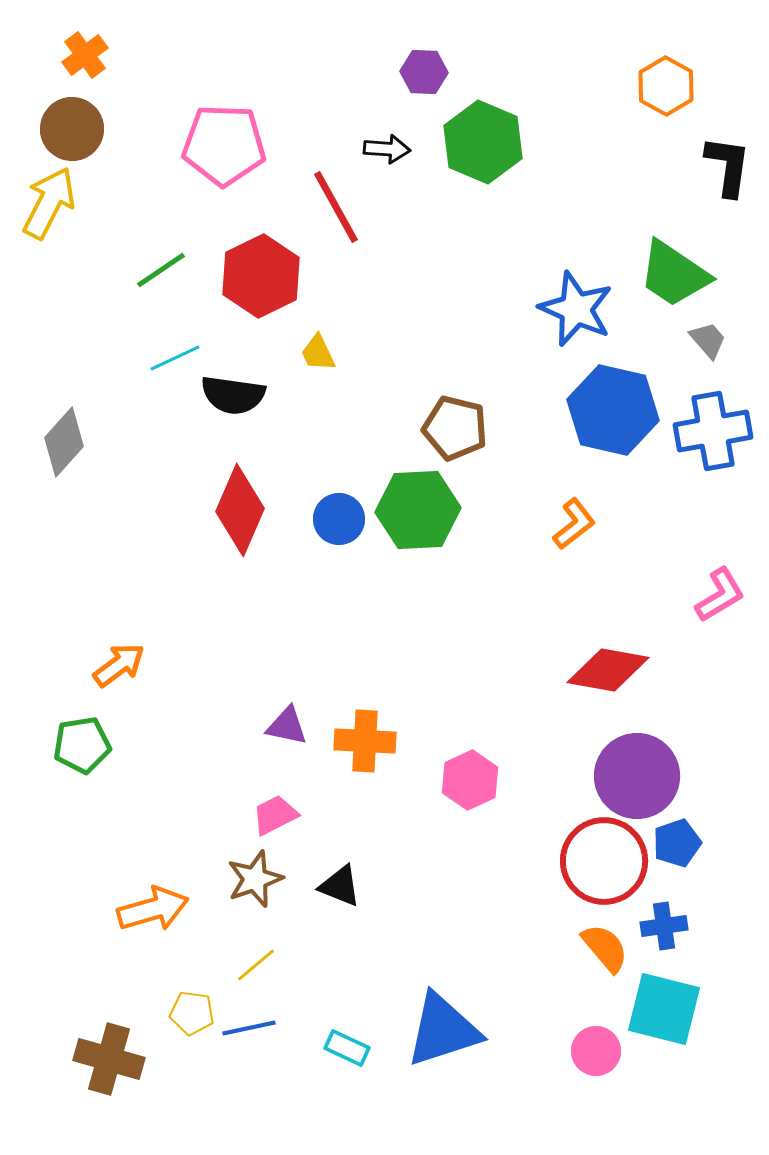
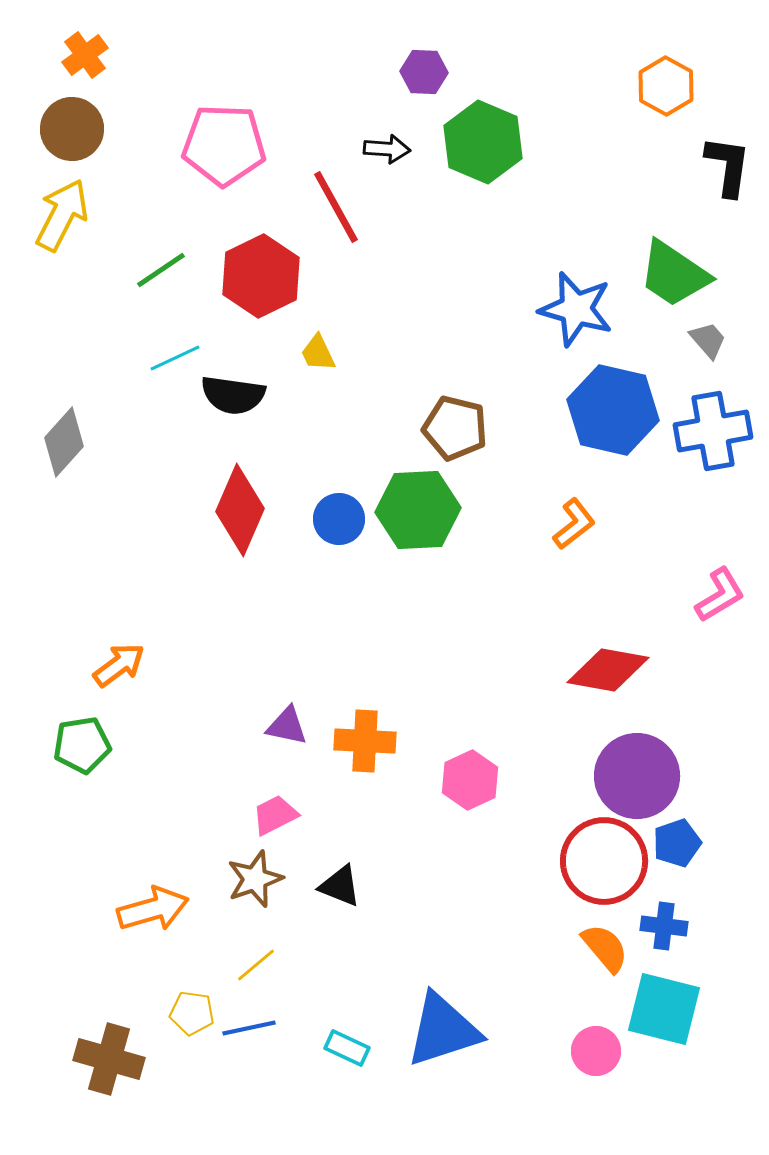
yellow arrow at (49, 203): moved 13 px right, 12 px down
blue star at (576, 309): rotated 8 degrees counterclockwise
blue cross at (664, 926): rotated 15 degrees clockwise
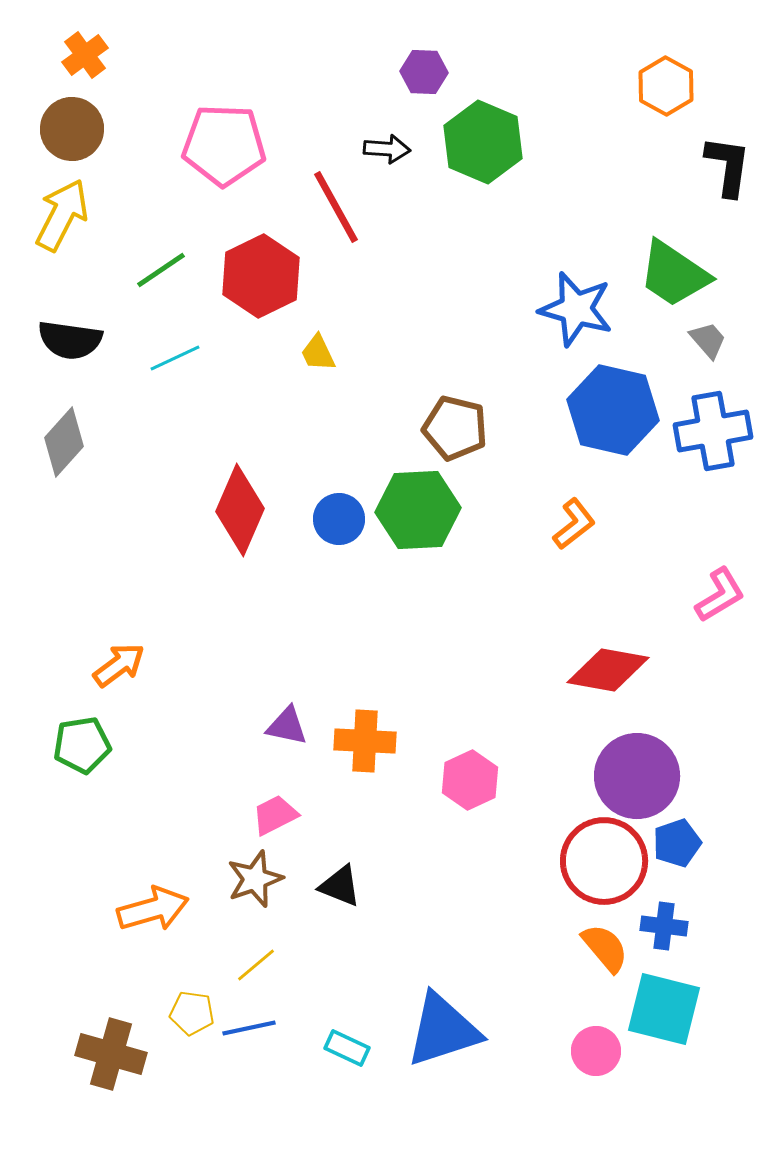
black semicircle at (233, 395): moved 163 px left, 55 px up
brown cross at (109, 1059): moved 2 px right, 5 px up
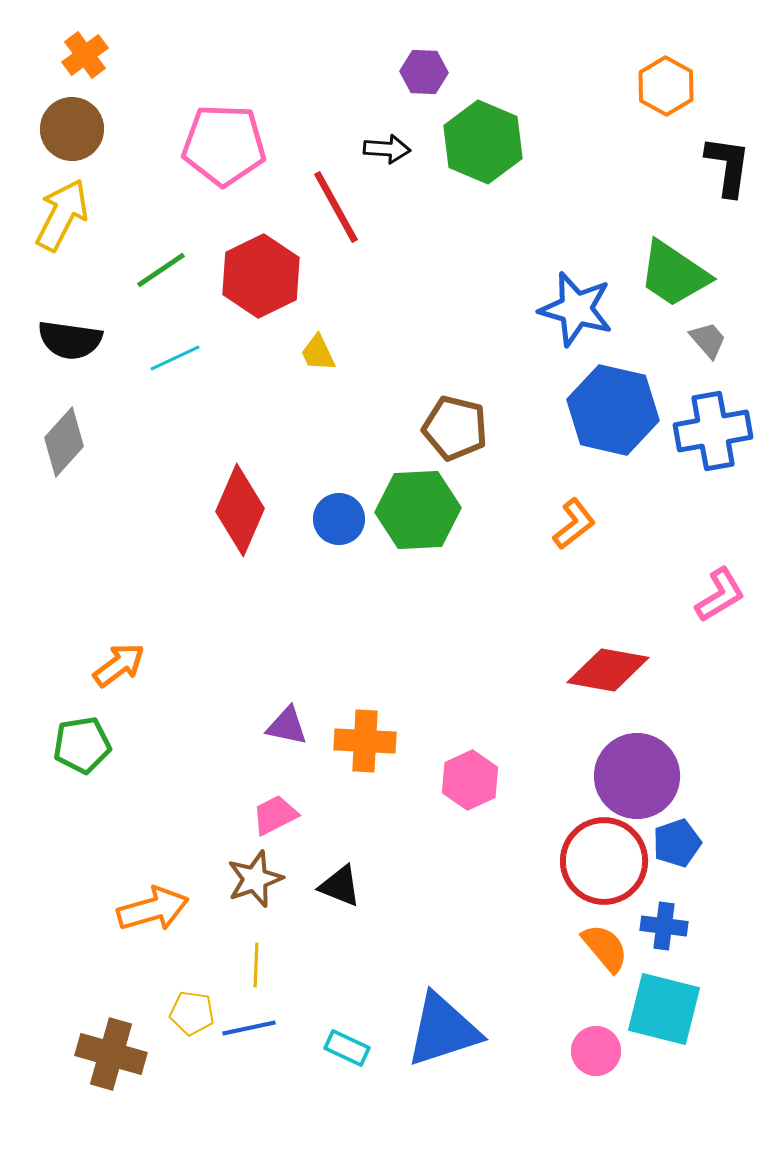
yellow line at (256, 965): rotated 48 degrees counterclockwise
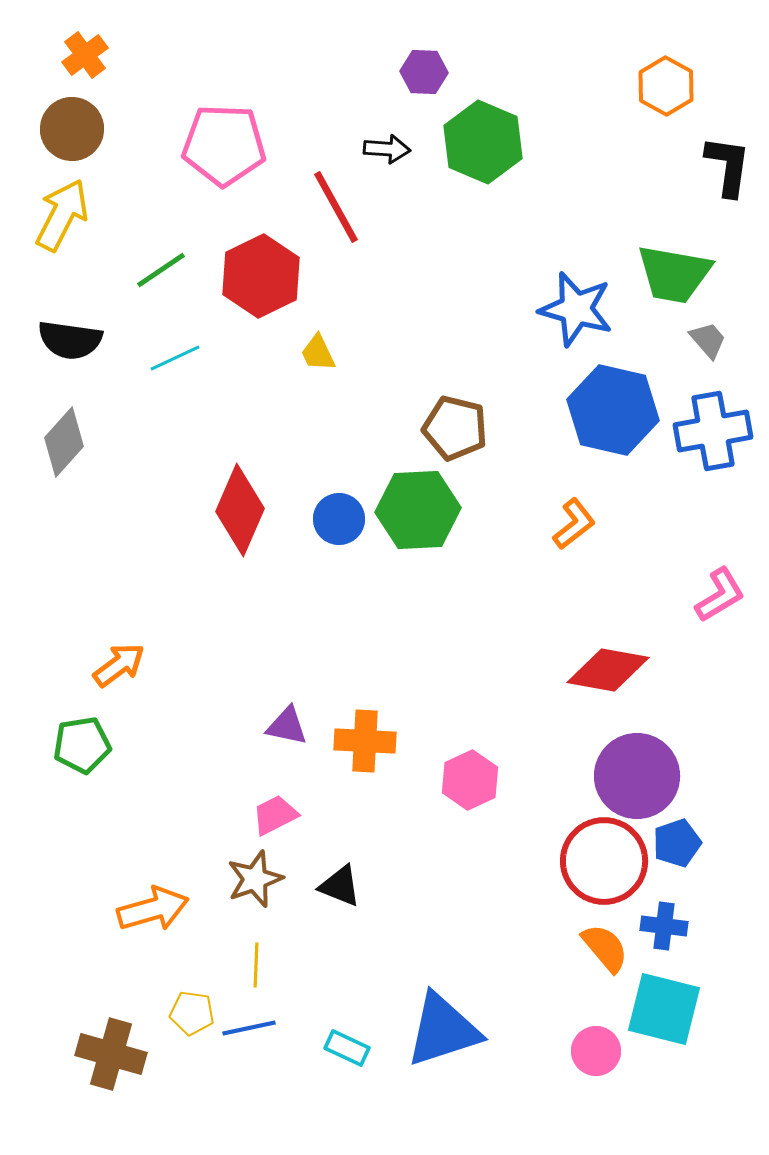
green trapezoid at (674, 274): rotated 24 degrees counterclockwise
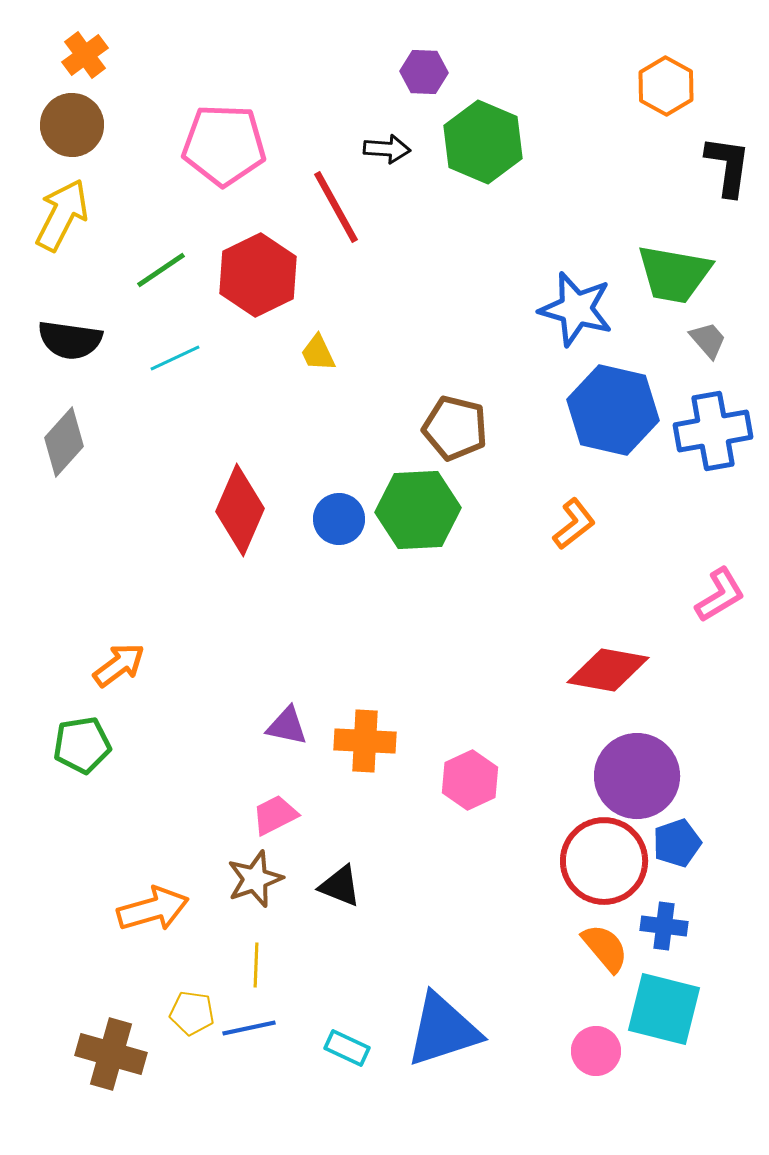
brown circle at (72, 129): moved 4 px up
red hexagon at (261, 276): moved 3 px left, 1 px up
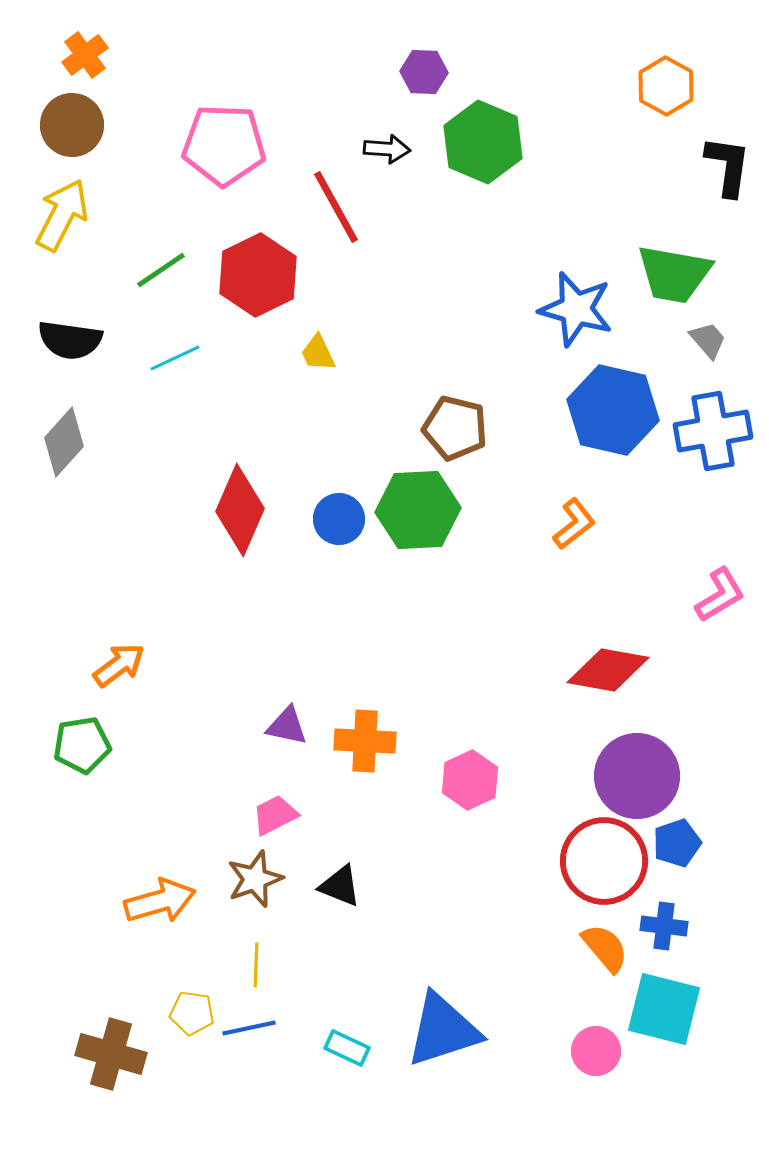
orange arrow at (153, 909): moved 7 px right, 8 px up
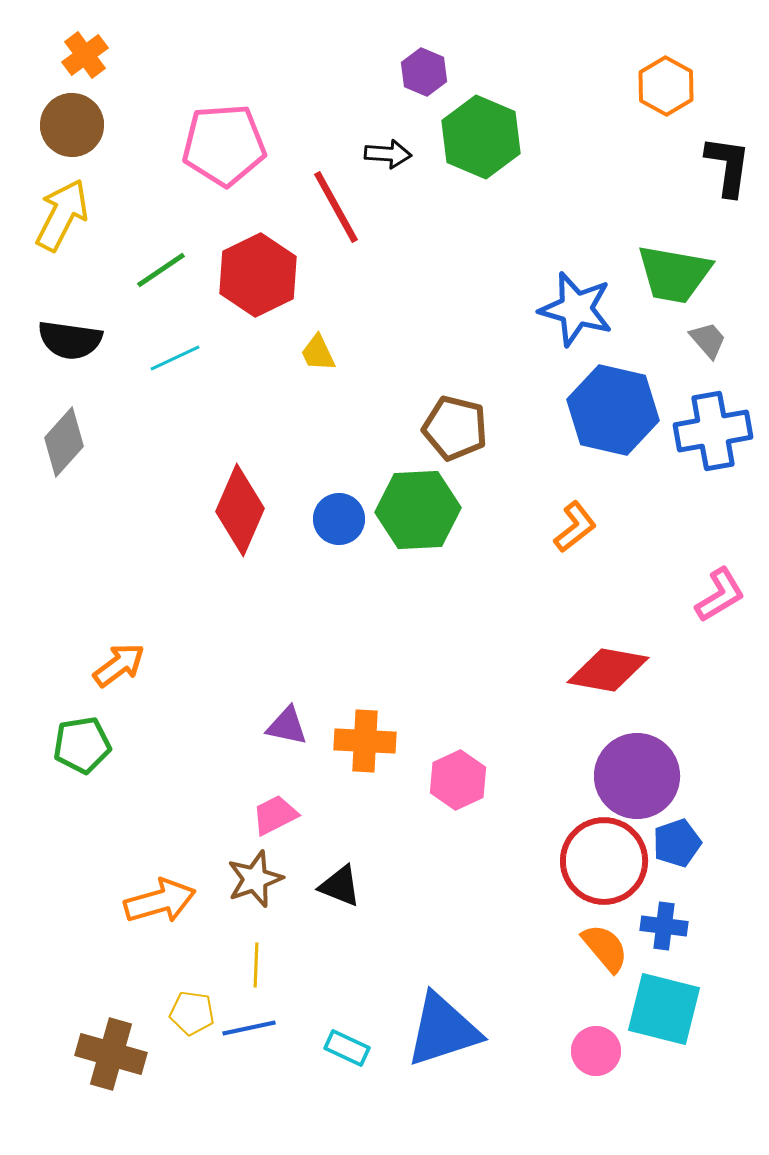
purple hexagon at (424, 72): rotated 21 degrees clockwise
green hexagon at (483, 142): moved 2 px left, 5 px up
pink pentagon at (224, 145): rotated 6 degrees counterclockwise
black arrow at (387, 149): moved 1 px right, 5 px down
orange L-shape at (574, 524): moved 1 px right, 3 px down
pink hexagon at (470, 780): moved 12 px left
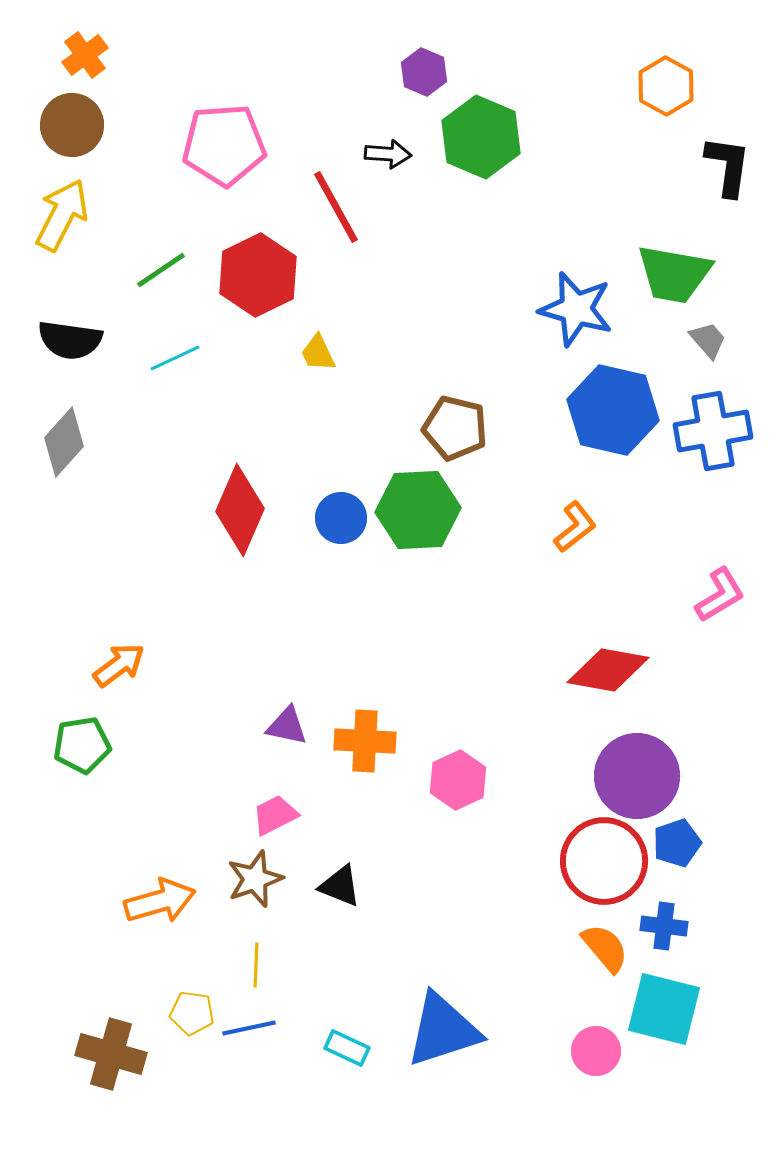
blue circle at (339, 519): moved 2 px right, 1 px up
